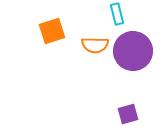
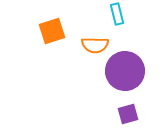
purple circle: moved 8 px left, 20 px down
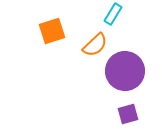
cyan rectangle: moved 4 px left; rotated 45 degrees clockwise
orange semicircle: rotated 44 degrees counterclockwise
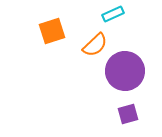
cyan rectangle: rotated 35 degrees clockwise
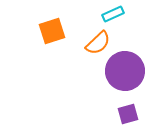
orange semicircle: moved 3 px right, 2 px up
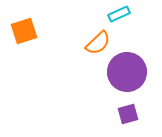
cyan rectangle: moved 6 px right
orange square: moved 28 px left
purple circle: moved 2 px right, 1 px down
